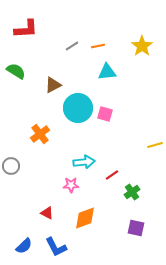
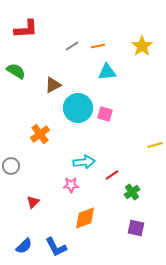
red triangle: moved 14 px left, 11 px up; rotated 48 degrees clockwise
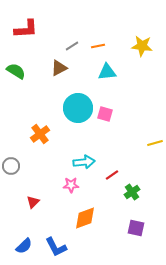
yellow star: rotated 30 degrees counterclockwise
brown triangle: moved 6 px right, 17 px up
yellow line: moved 2 px up
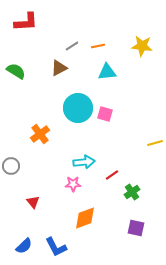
red L-shape: moved 7 px up
pink star: moved 2 px right, 1 px up
red triangle: rotated 24 degrees counterclockwise
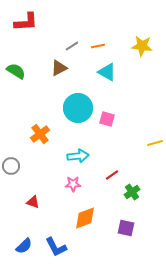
cyan triangle: rotated 36 degrees clockwise
pink square: moved 2 px right, 5 px down
cyan arrow: moved 6 px left, 6 px up
red triangle: rotated 32 degrees counterclockwise
purple square: moved 10 px left
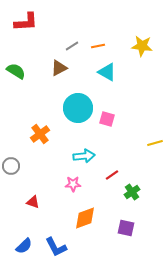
cyan arrow: moved 6 px right
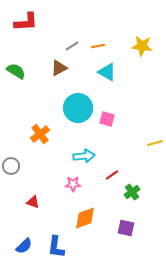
blue L-shape: rotated 35 degrees clockwise
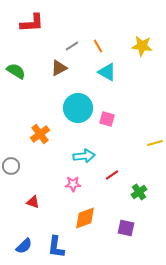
red L-shape: moved 6 px right, 1 px down
orange line: rotated 72 degrees clockwise
green cross: moved 7 px right
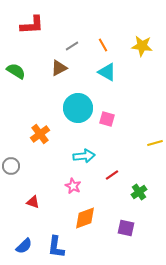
red L-shape: moved 2 px down
orange line: moved 5 px right, 1 px up
pink star: moved 2 px down; rotated 28 degrees clockwise
